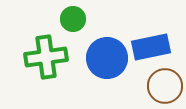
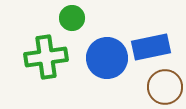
green circle: moved 1 px left, 1 px up
brown circle: moved 1 px down
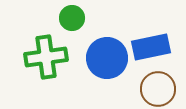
brown circle: moved 7 px left, 2 px down
